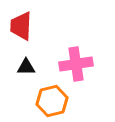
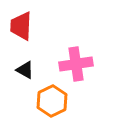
black triangle: moved 1 px left, 3 px down; rotated 30 degrees clockwise
orange hexagon: rotated 12 degrees counterclockwise
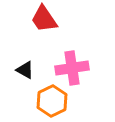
red trapezoid: moved 23 px right, 7 px up; rotated 36 degrees counterclockwise
pink cross: moved 4 px left, 4 px down
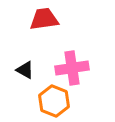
red trapezoid: rotated 116 degrees clockwise
orange hexagon: moved 2 px right; rotated 12 degrees counterclockwise
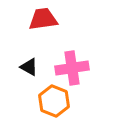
red trapezoid: moved 1 px left
black triangle: moved 4 px right, 3 px up
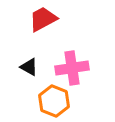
red trapezoid: rotated 20 degrees counterclockwise
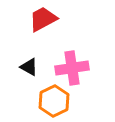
orange hexagon: rotated 12 degrees clockwise
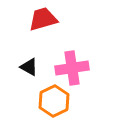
red trapezoid: rotated 12 degrees clockwise
